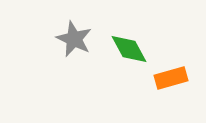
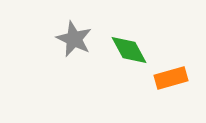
green diamond: moved 1 px down
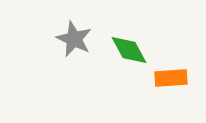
orange rectangle: rotated 12 degrees clockwise
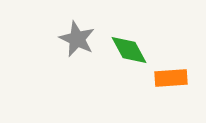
gray star: moved 3 px right
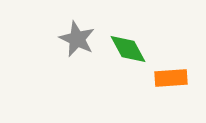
green diamond: moved 1 px left, 1 px up
